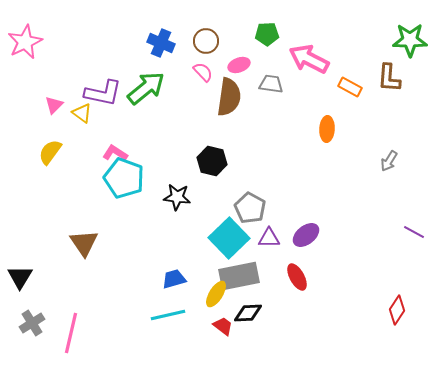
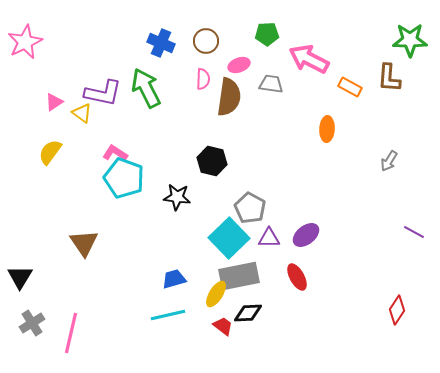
pink semicircle: moved 7 px down; rotated 45 degrees clockwise
green arrow: rotated 78 degrees counterclockwise
pink triangle: moved 3 px up; rotated 12 degrees clockwise
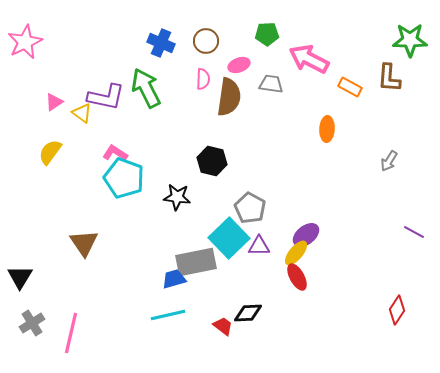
purple L-shape: moved 3 px right, 4 px down
purple triangle: moved 10 px left, 8 px down
gray rectangle: moved 43 px left, 14 px up
yellow ellipse: moved 80 px right, 41 px up; rotated 8 degrees clockwise
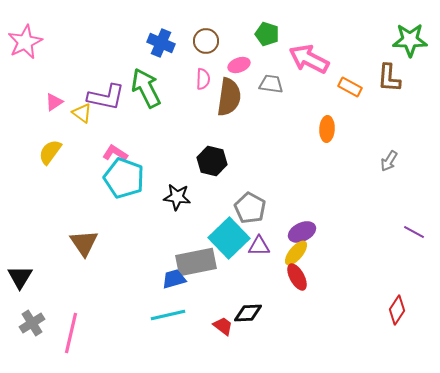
green pentagon: rotated 20 degrees clockwise
purple ellipse: moved 4 px left, 3 px up; rotated 12 degrees clockwise
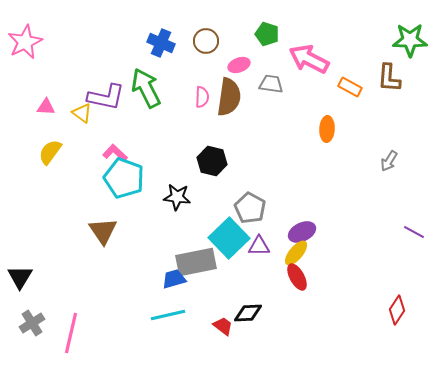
pink semicircle: moved 1 px left, 18 px down
pink triangle: moved 8 px left, 5 px down; rotated 36 degrees clockwise
pink L-shape: rotated 10 degrees clockwise
brown triangle: moved 19 px right, 12 px up
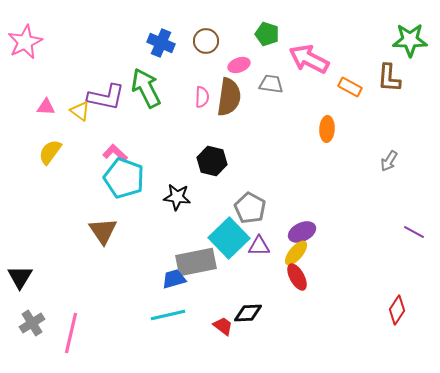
yellow triangle: moved 2 px left, 2 px up
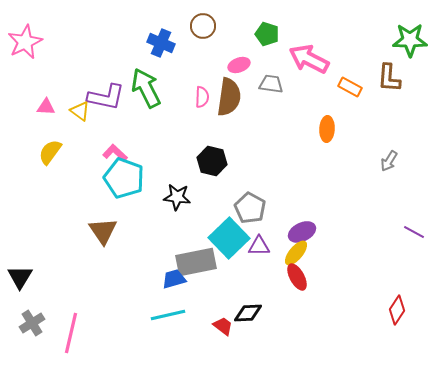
brown circle: moved 3 px left, 15 px up
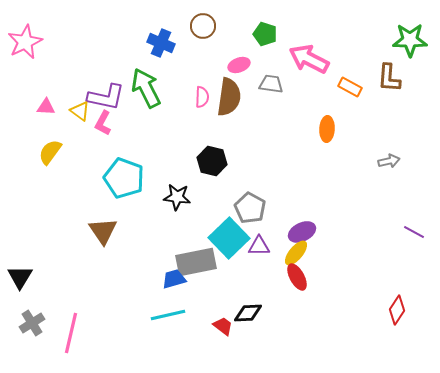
green pentagon: moved 2 px left
pink L-shape: moved 12 px left, 30 px up; rotated 105 degrees counterclockwise
gray arrow: rotated 135 degrees counterclockwise
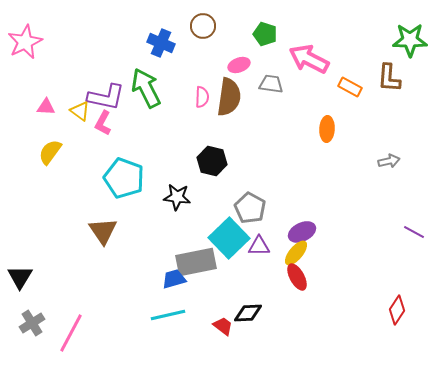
pink line: rotated 15 degrees clockwise
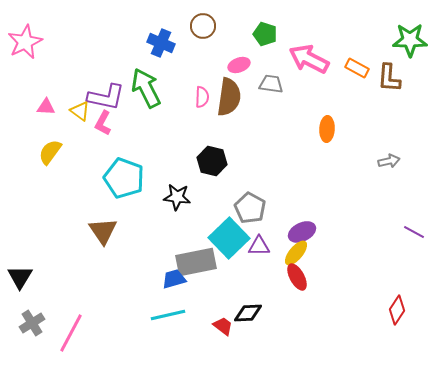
orange rectangle: moved 7 px right, 19 px up
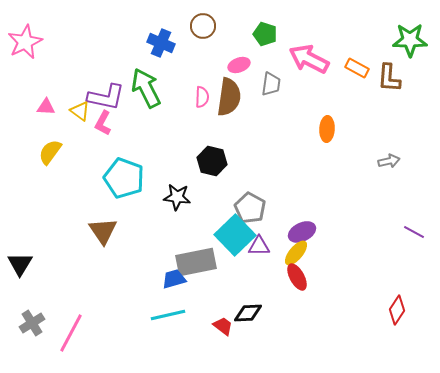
gray trapezoid: rotated 90 degrees clockwise
cyan square: moved 6 px right, 3 px up
black triangle: moved 13 px up
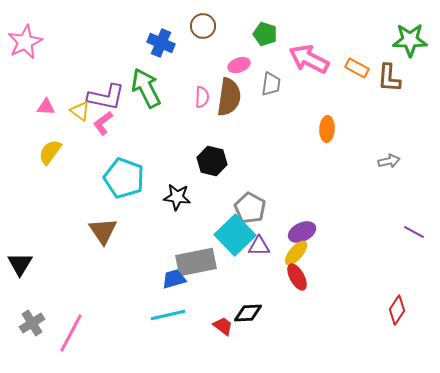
pink L-shape: rotated 25 degrees clockwise
